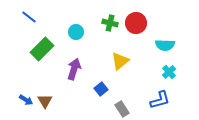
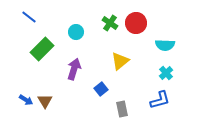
green cross: rotated 21 degrees clockwise
cyan cross: moved 3 px left, 1 px down
gray rectangle: rotated 21 degrees clockwise
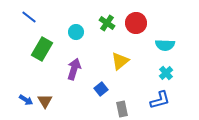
green cross: moved 3 px left
green rectangle: rotated 15 degrees counterclockwise
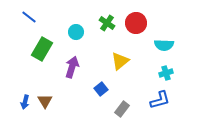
cyan semicircle: moved 1 px left
purple arrow: moved 2 px left, 2 px up
cyan cross: rotated 24 degrees clockwise
blue arrow: moved 1 px left, 2 px down; rotated 72 degrees clockwise
gray rectangle: rotated 49 degrees clockwise
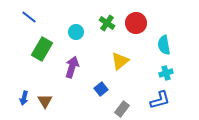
cyan semicircle: rotated 78 degrees clockwise
blue arrow: moved 1 px left, 4 px up
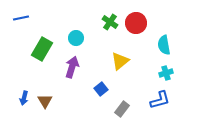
blue line: moved 8 px left, 1 px down; rotated 49 degrees counterclockwise
green cross: moved 3 px right, 1 px up
cyan circle: moved 6 px down
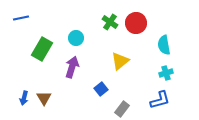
brown triangle: moved 1 px left, 3 px up
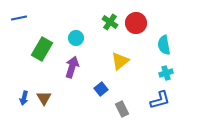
blue line: moved 2 px left
gray rectangle: rotated 63 degrees counterclockwise
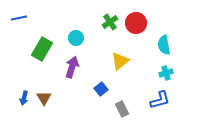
green cross: rotated 21 degrees clockwise
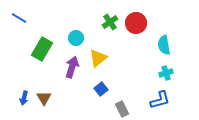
blue line: rotated 42 degrees clockwise
yellow triangle: moved 22 px left, 3 px up
